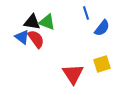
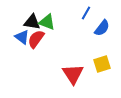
blue line: rotated 48 degrees clockwise
red semicircle: rotated 108 degrees counterclockwise
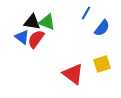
red triangle: rotated 20 degrees counterclockwise
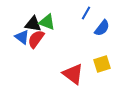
black triangle: moved 1 px right, 2 px down
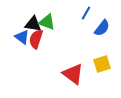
red semicircle: rotated 18 degrees counterclockwise
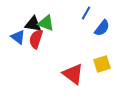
green triangle: moved 1 px left, 1 px down
blue triangle: moved 4 px left
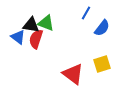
black triangle: moved 2 px left, 1 px down
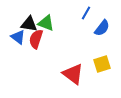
black triangle: moved 2 px left, 1 px up
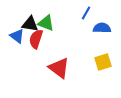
black triangle: moved 1 px right
blue semicircle: rotated 126 degrees counterclockwise
blue triangle: moved 1 px left, 1 px up
yellow square: moved 1 px right, 2 px up
red triangle: moved 14 px left, 6 px up
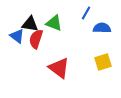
green triangle: moved 8 px right
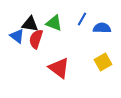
blue line: moved 4 px left, 6 px down
yellow square: rotated 12 degrees counterclockwise
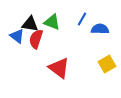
green triangle: moved 2 px left, 1 px up
blue semicircle: moved 2 px left, 1 px down
yellow square: moved 4 px right, 2 px down
